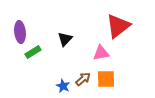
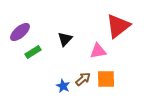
purple ellipse: rotated 55 degrees clockwise
pink triangle: moved 3 px left, 2 px up
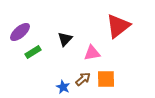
pink triangle: moved 6 px left, 2 px down
blue star: moved 1 px down
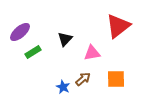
orange square: moved 10 px right
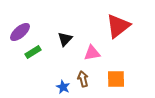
brown arrow: rotated 63 degrees counterclockwise
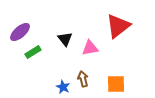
black triangle: rotated 21 degrees counterclockwise
pink triangle: moved 2 px left, 5 px up
orange square: moved 5 px down
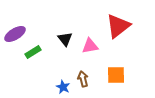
purple ellipse: moved 5 px left, 2 px down; rotated 10 degrees clockwise
pink triangle: moved 2 px up
orange square: moved 9 px up
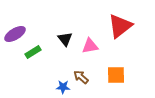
red triangle: moved 2 px right
brown arrow: moved 2 px left, 2 px up; rotated 35 degrees counterclockwise
blue star: rotated 24 degrees counterclockwise
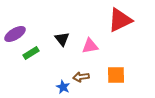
red triangle: moved 6 px up; rotated 12 degrees clockwise
black triangle: moved 3 px left
green rectangle: moved 2 px left, 1 px down
brown arrow: rotated 49 degrees counterclockwise
blue star: rotated 24 degrees clockwise
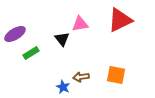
pink triangle: moved 10 px left, 22 px up
orange square: rotated 12 degrees clockwise
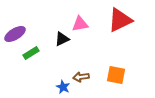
black triangle: rotated 42 degrees clockwise
